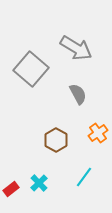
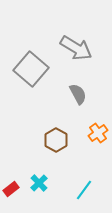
cyan line: moved 13 px down
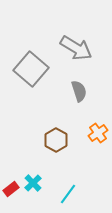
gray semicircle: moved 1 px right, 3 px up; rotated 10 degrees clockwise
cyan cross: moved 6 px left
cyan line: moved 16 px left, 4 px down
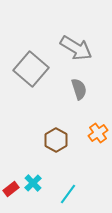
gray semicircle: moved 2 px up
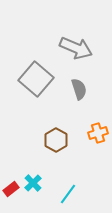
gray arrow: rotated 8 degrees counterclockwise
gray square: moved 5 px right, 10 px down
orange cross: rotated 18 degrees clockwise
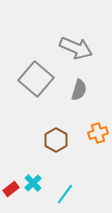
gray semicircle: moved 1 px down; rotated 35 degrees clockwise
cyan line: moved 3 px left
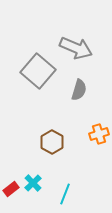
gray square: moved 2 px right, 8 px up
orange cross: moved 1 px right, 1 px down
brown hexagon: moved 4 px left, 2 px down
cyan line: rotated 15 degrees counterclockwise
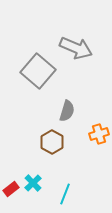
gray semicircle: moved 12 px left, 21 px down
